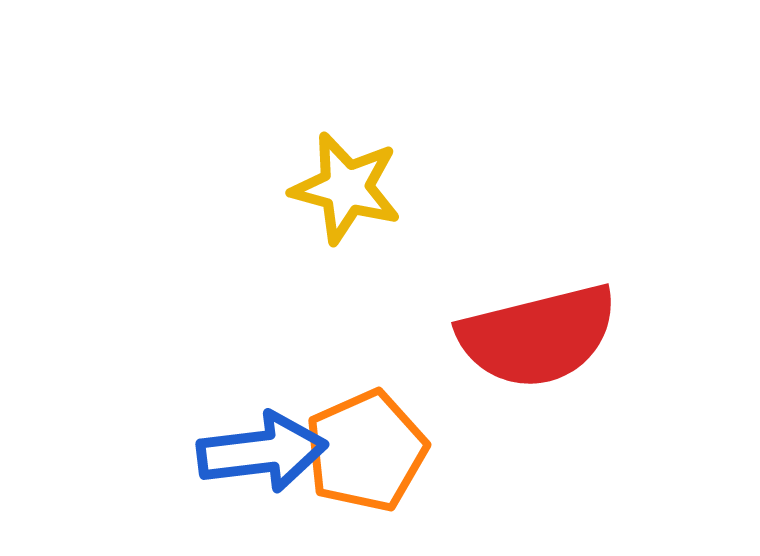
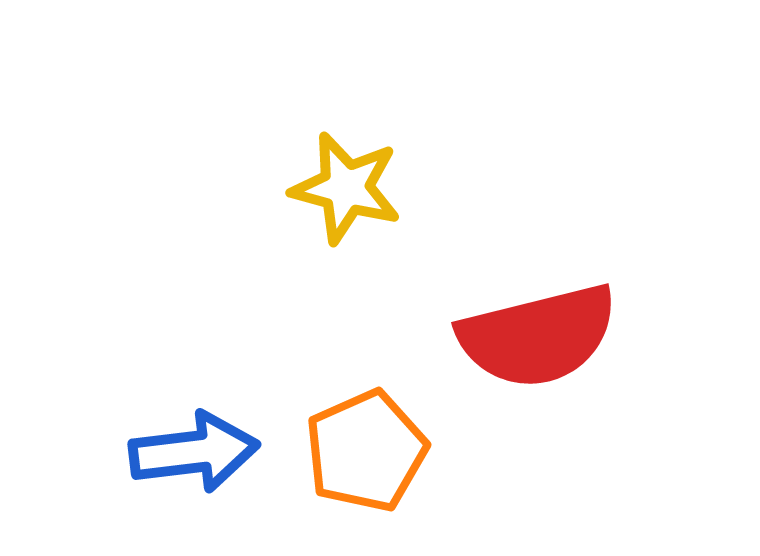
blue arrow: moved 68 px left
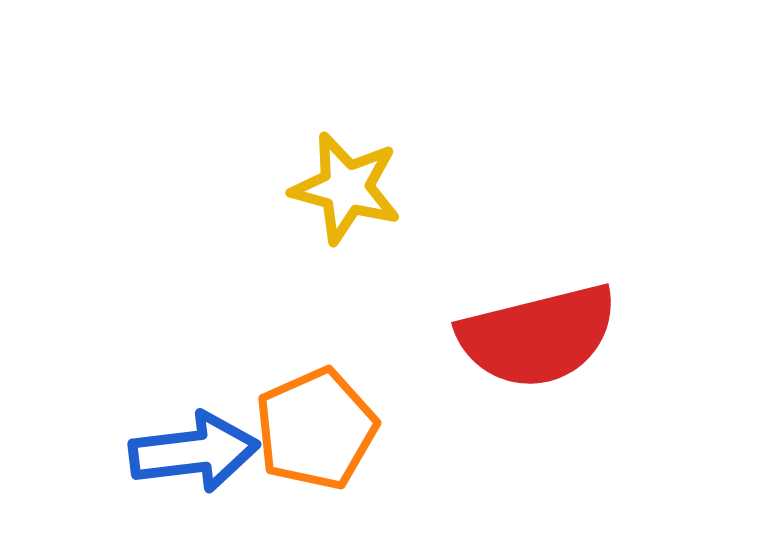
orange pentagon: moved 50 px left, 22 px up
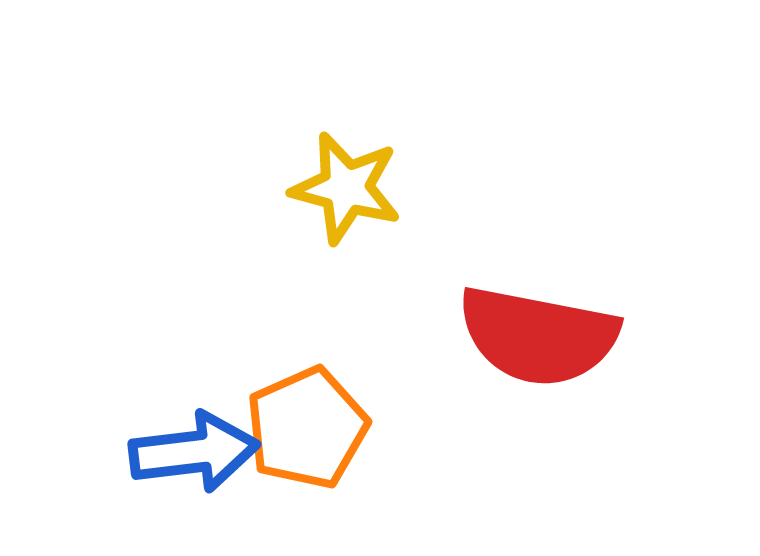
red semicircle: rotated 25 degrees clockwise
orange pentagon: moved 9 px left, 1 px up
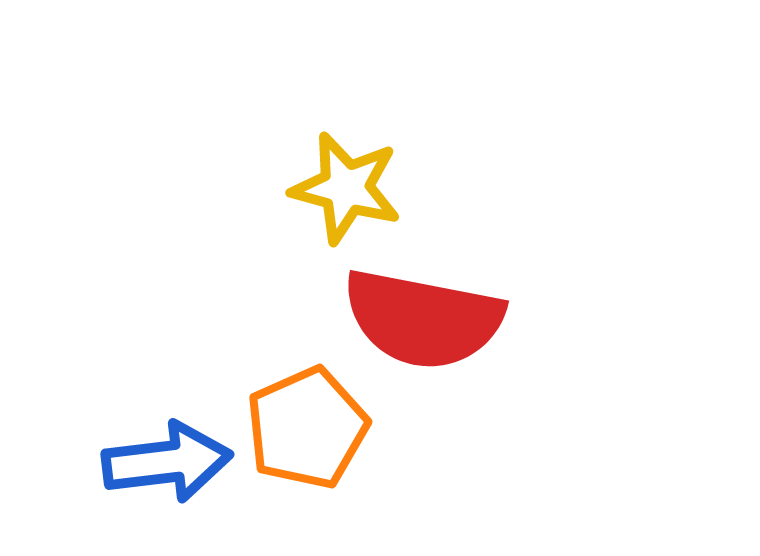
red semicircle: moved 115 px left, 17 px up
blue arrow: moved 27 px left, 10 px down
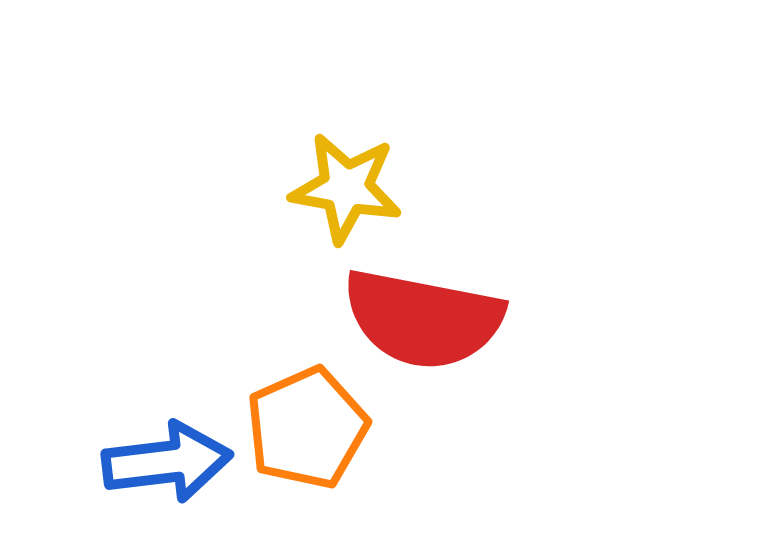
yellow star: rotated 5 degrees counterclockwise
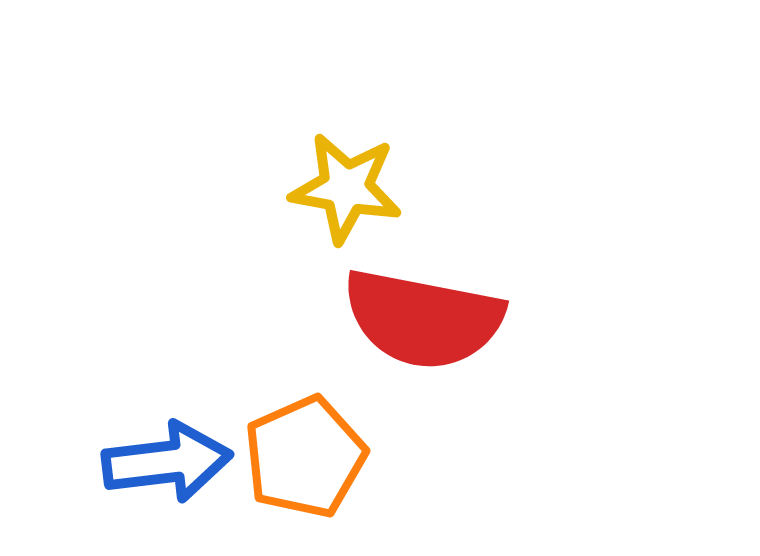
orange pentagon: moved 2 px left, 29 px down
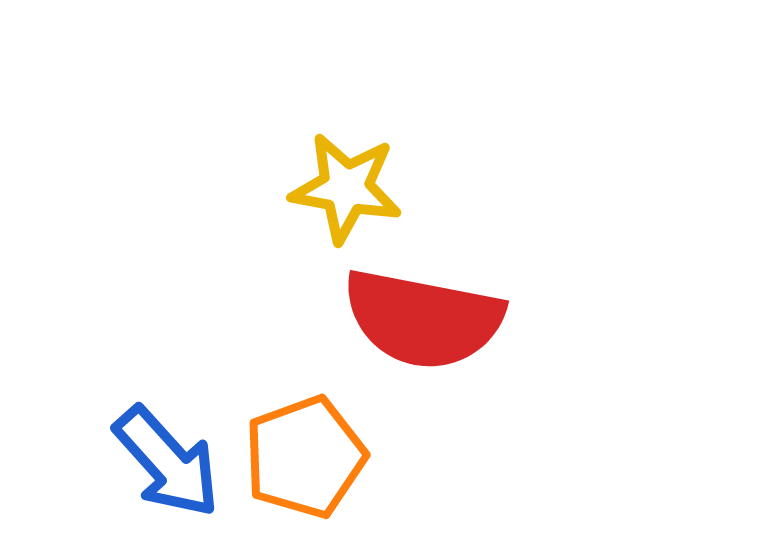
orange pentagon: rotated 4 degrees clockwise
blue arrow: rotated 55 degrees clockwise
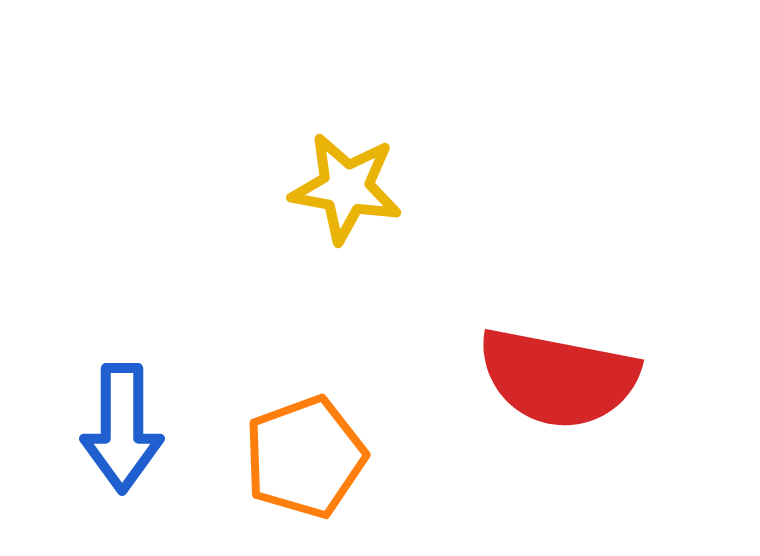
red semicircle: moved 135 px right, 59 px down
blue arrow: moved 45 px left, 34 px up; rotated 42 degrees clockwise
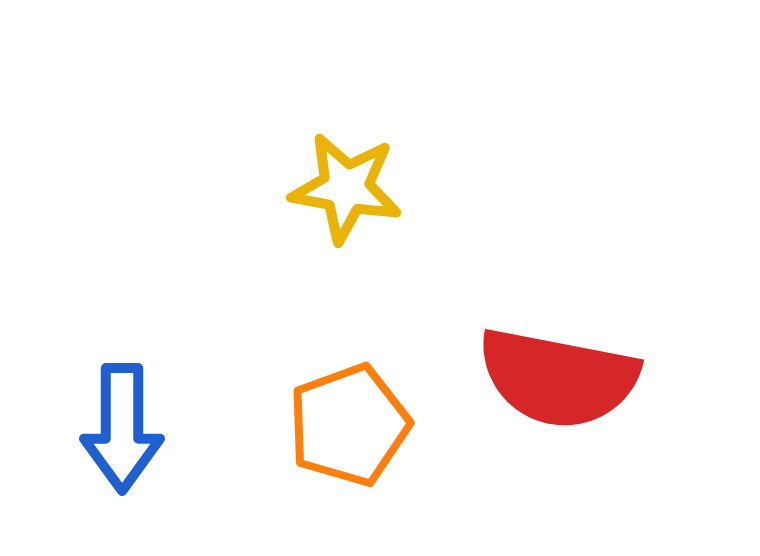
orange pentagon: moved 44 px right, 32 px up
